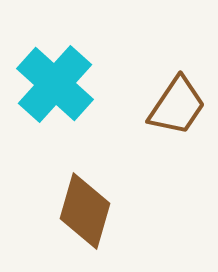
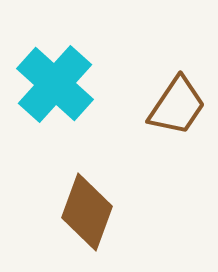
brown diamond: moved 2 px right, 1 px down; rotated 4 degrees clockwise
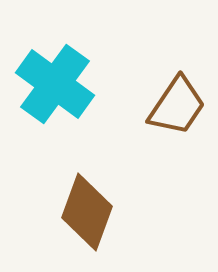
cyan cross: rotated 6 degrees counterclockwise
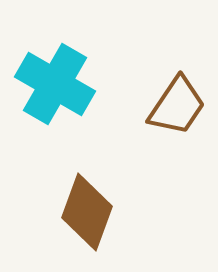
cyan cross: rotated 6 degrees counterclockwise
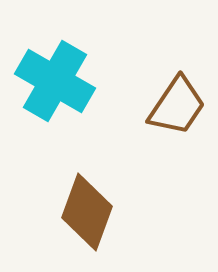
cyan cross: moved 3 px up
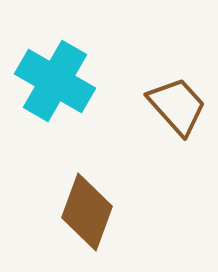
brown trapezoid: rotated 76 degrees counterclockwise
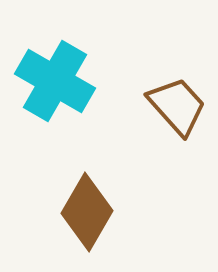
brown diamond: rotated 10 degrees clockwise
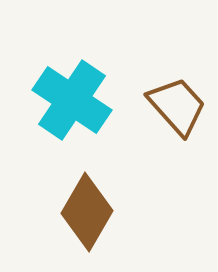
cyan cross: moved 17 px right, 19 px down; rotated 4 degrees clockwise
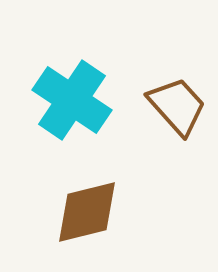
brown diamond: rotated 46 degrees clockwise
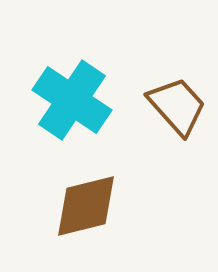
brown diamond: moved 1 px left, 6 px up
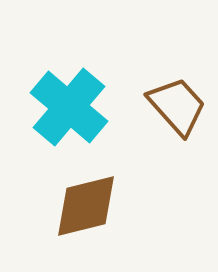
cyan cross: moved 3 px left, 7 px down; rotated 6 degrees clockwise
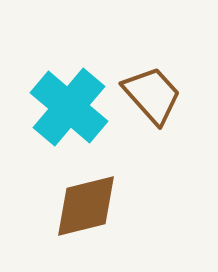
brown trapezoid: moved 25 px left, 11 px up
